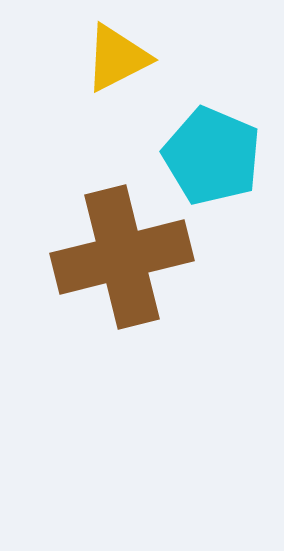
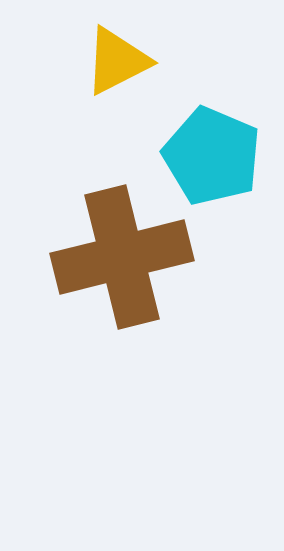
yellow triangle: moved 3 px down
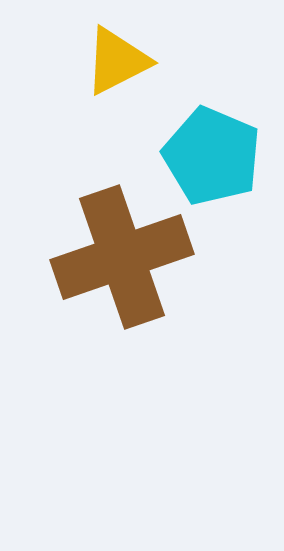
brown cross: rotated 5 degrees counterclockwise
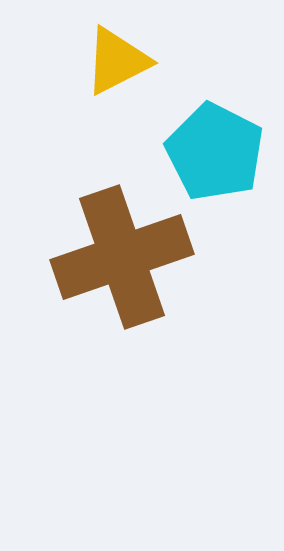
cyan pentagon: moved 3 px right, 4 px up; rotated 4 degrees clockwise
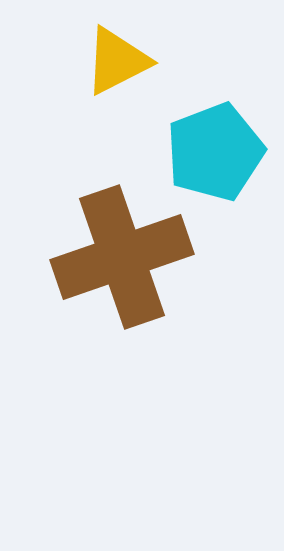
cyan pentagon: rotated 24 degrees clockwise
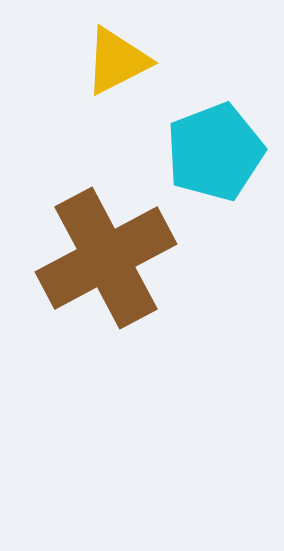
brown cross: moved 16 px left, 1 px down; rotated 9 degrees counterclockwise
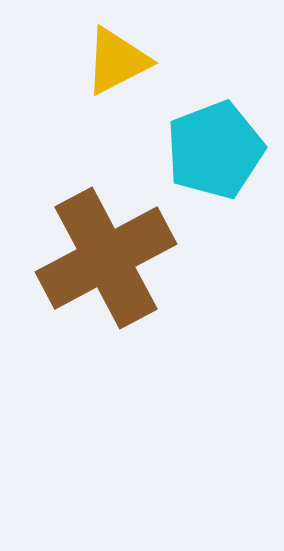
cyan pentagon: moved 2 px up
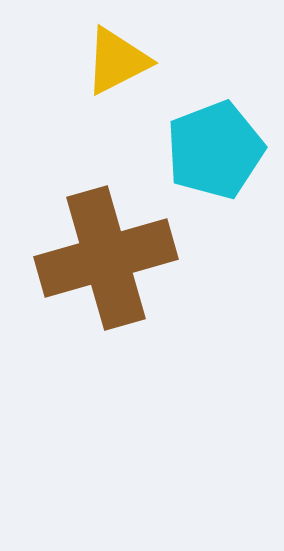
brown cross: rotated 12 degrees clockwise
